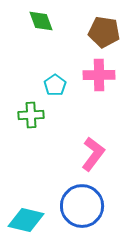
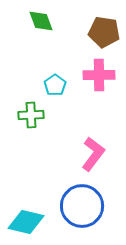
cyan diamond: moved 2 px down
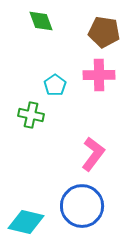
green cross: rotated 15 degrees clockwise
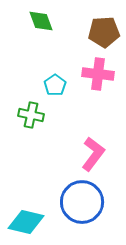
brown pentagon: rotated 12 degrees counterclockwise
pink cross: moved 1 px left, 1 px up; rotated 8 degrees clockwise
blue circle: moved 4 px up
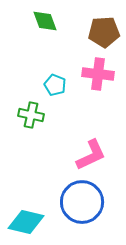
green diamond: moved 4 px right
cyan pentagon: rotated 15 degrees counterclockwise
pink L-shape: moved 2 px left, 1 px down; rotated 28 degrees clockwise
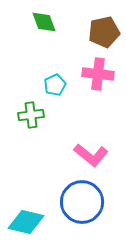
green diamond: moved 1 px left, 1 px down
brown pentagon: rotated 8 degrees counterclockwise
cyan pentagon: rotated 25 degrees clockwise
green cross: rotated 20 degrees counterclockwise
pink L-shape: rotated 64 degrees clockwise
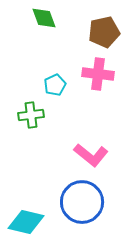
green diamond: moved 4 px up
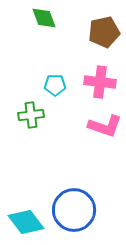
pink cross: moved 2 px right, 8 px down
cyan pentagon: rotated 25 degrees clockwise
pink L-shape: moved 14 px right, 29 px up; rotated 20 degrees counterclockwise
blue circle: moved 8 px left, 8 px down
cyan diamond: rotated 39 degrees clockwise
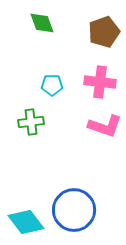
green diamond: moved 2 px left, 5 px down
brown pentagon: rotated 8 degrees counterclockwise
cyan pentagon: moved 3 px left
green cross: moved 7 px down
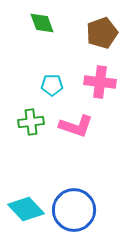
brown pentagon: moved 2 px left, 1 px down
pink L-shape: moved 29 px left
cyan diamond: moved 13 px up; rotated 6 degrees counterclockwise
